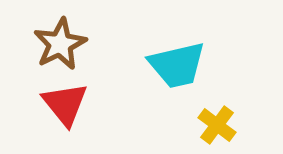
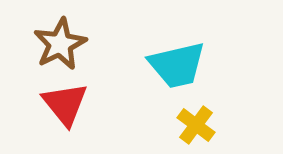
yellow cross: moved 21 px left
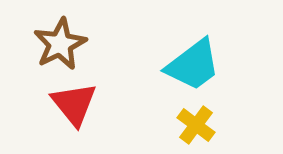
cyan trapezoid: moved 16 px right; rotated 24 degrees counterclockwise
red triangle: moved 9 px right
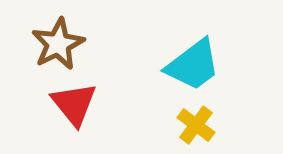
brown star: moved 2 px left
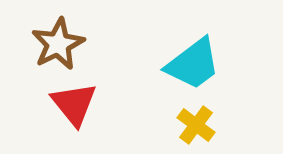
cyan trapezoid: moved 1 px up
